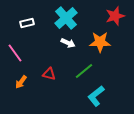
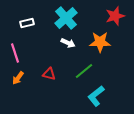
pink line: rotated 18 degrees clockwise
orange arrow: moved 3 px left, 4 px up
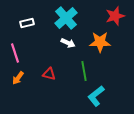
green line: rotated 60 degrees counterclockwise
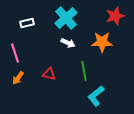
orange star: moved 2 px right
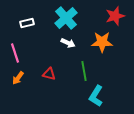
cyan L-shape: rotated 20 degrees counterclockwise
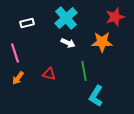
red star: moved 1 px down
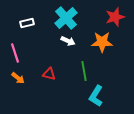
white arrow: moved 2 px up
orange arrow: rotated 88 degrees counterclockwise
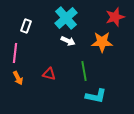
white rectangle: moved 1 px left, 3 px down; rotated 56 degrees counterclockwise
pink line: rotated 24 degrees clockwise
orange arrow: rotated 24 degrees clockwise
cyan L-shape: rotated 110 degrees counterclockwise
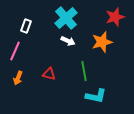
orange star: rotated 15 degrees counterclockwise
pink line: moved 2 px up; rotated 18 degrees clockwise
orange arrow: rotated 48 degrees clockwise
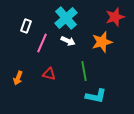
pink line: moved 27 px right, 8 px up
